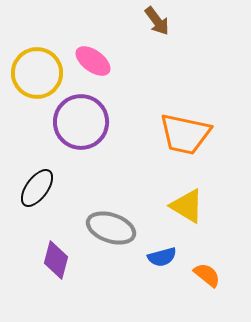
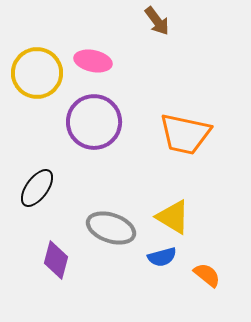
pink ellipse: rotated 24 degrees counterclockwise
purple circle: moved 13 px right
yellow triangle: moved 14 px left, 11 px down
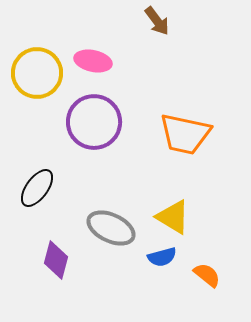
gray ellipse: rotated 6 degrees clockwise
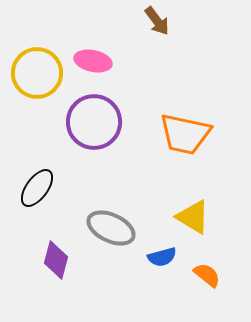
yellow triangle: moved 20 px right
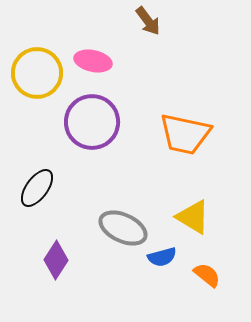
brown arrow: moved 9 px left
purple circle: moved 2 px left
gray ellipse: moved 12 px right
purple diamond: rotated 18 degrees clockwise
